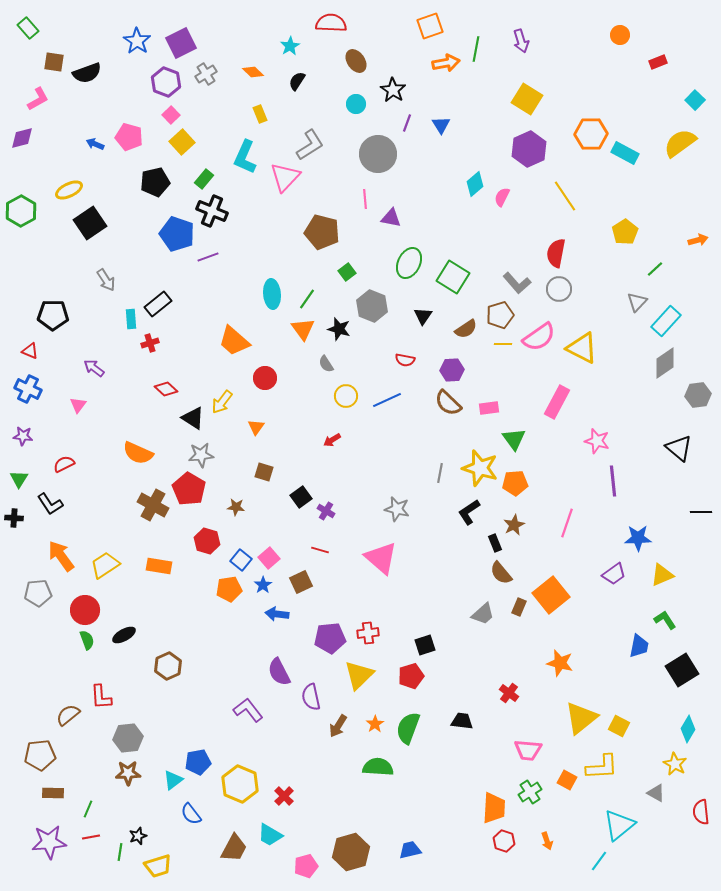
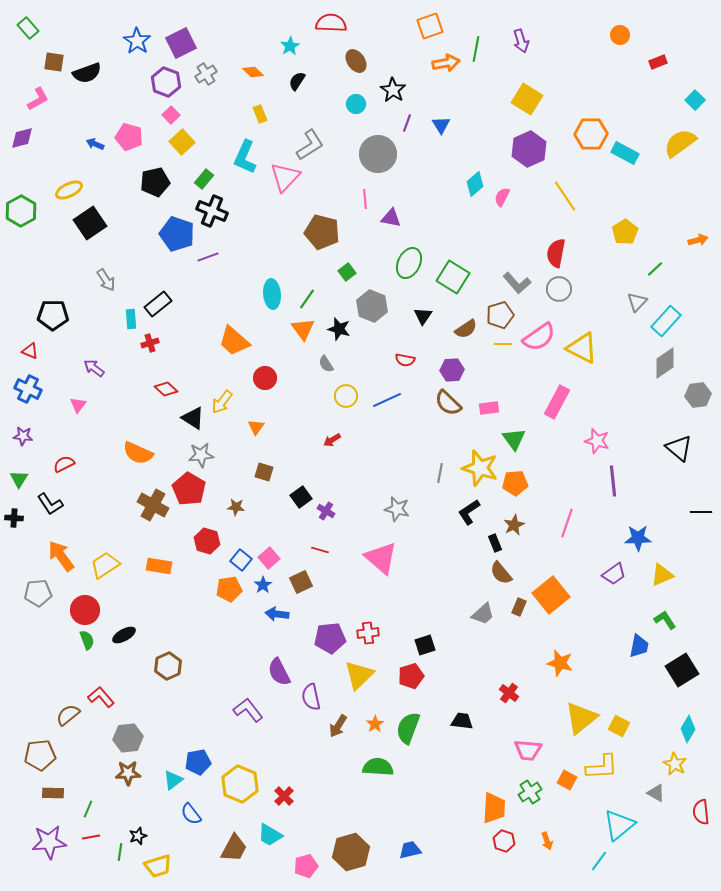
red L-shape at (101, 697): rotated 144 degrees clockwise
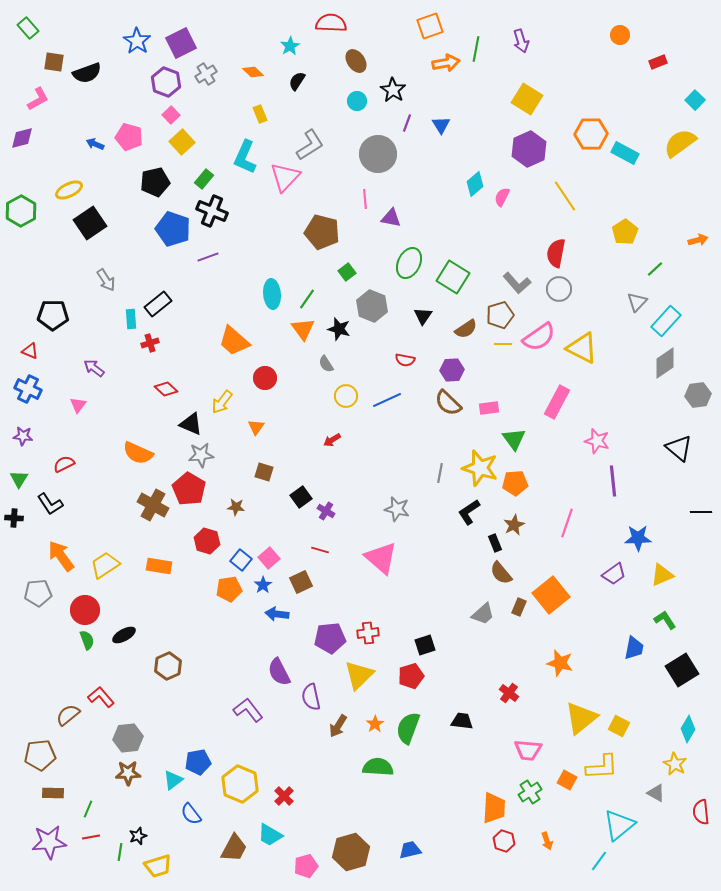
cyan circle at (356, 104): moved 1 px right, 3 px up
blue pentagon at (177, 234): moved 4 px left, 5 px up
black triangle at (193, 418): moved 2 px left, 6 px down; rotated 10 degrees counterclockwise
blue trapezoid at (639, 646): moved 5 px left, 2 px down
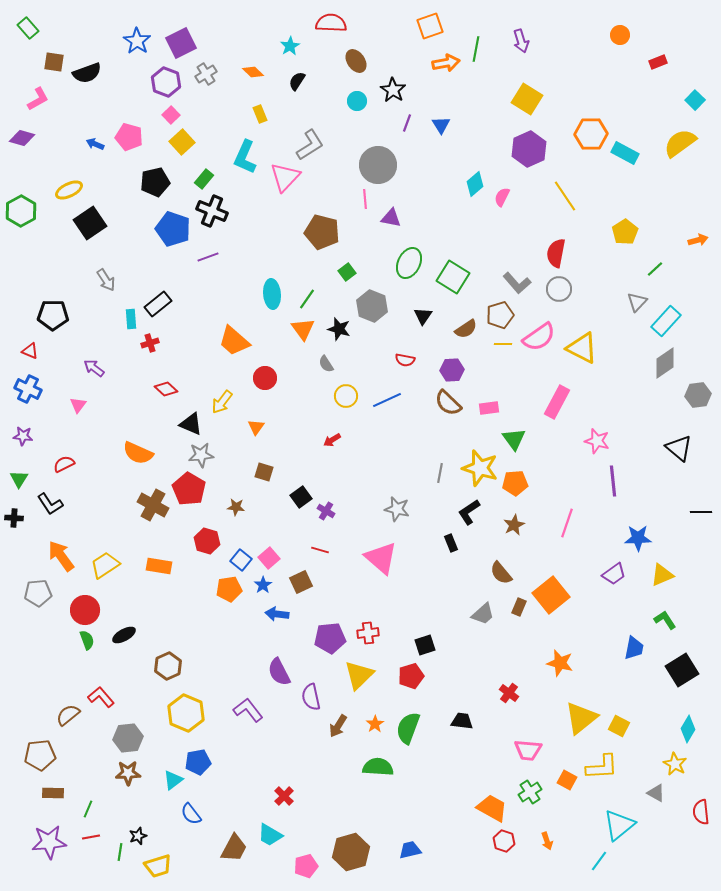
purple diamond at (22, 138): rotated 30 degrees clockwise
gray circle at (378, 154): moved 11 px down
black rectangle at (495, 543): moved 44 px left
yellow hexagon at (240, 784): moved 54 px left, 71 px up
orange trapezoid at (494, 808): moved 2 px left; rotated 64 degrees counterclockwise
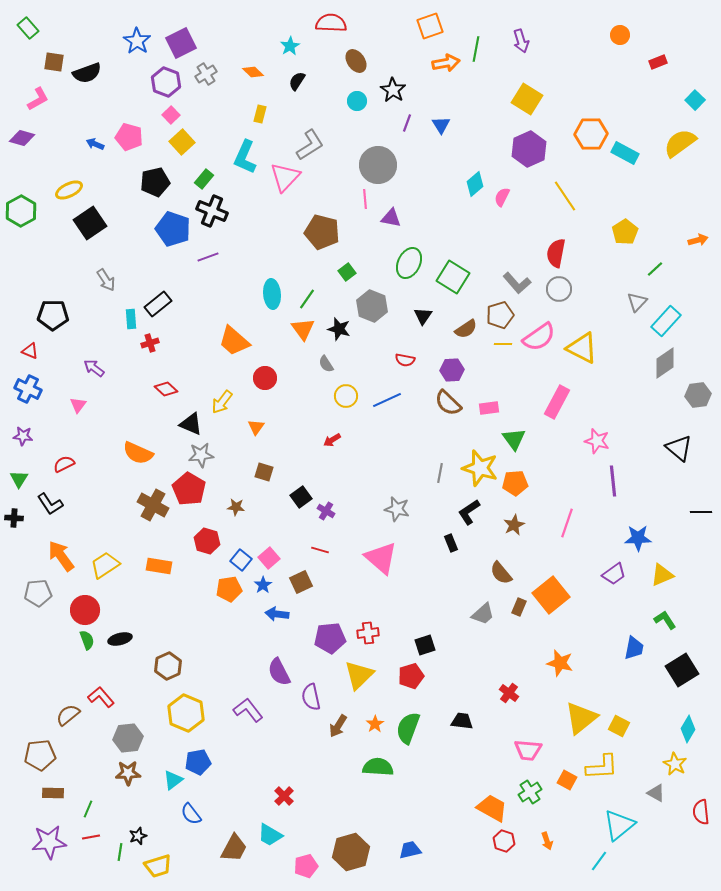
yellow rectangle at (260, 114): rotated 36 degrees clockwise
black ellipse at (124, 635): moved 4 px left, 4 px down; rotated 15 degrees clockwise
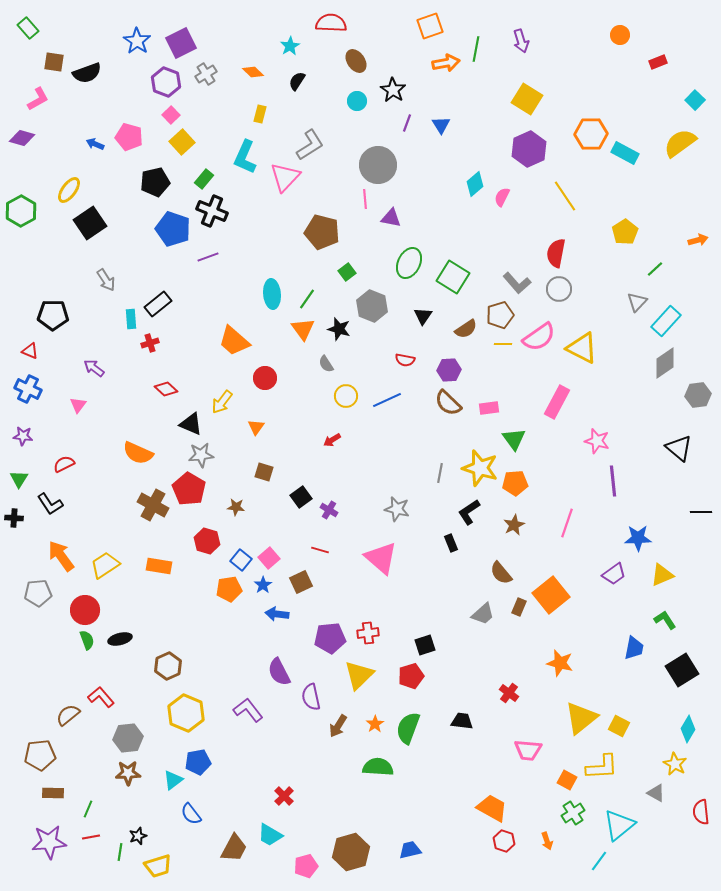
yellow ellipse at (69, 190): rotated 28 degrees counterclockwise
purple hexagon at (452, 370): moved 3 px left
purple cross at (326, 511): moved 3 px right, 1 px up
green cross at (530, 792): moved 43 px right, 21 px down
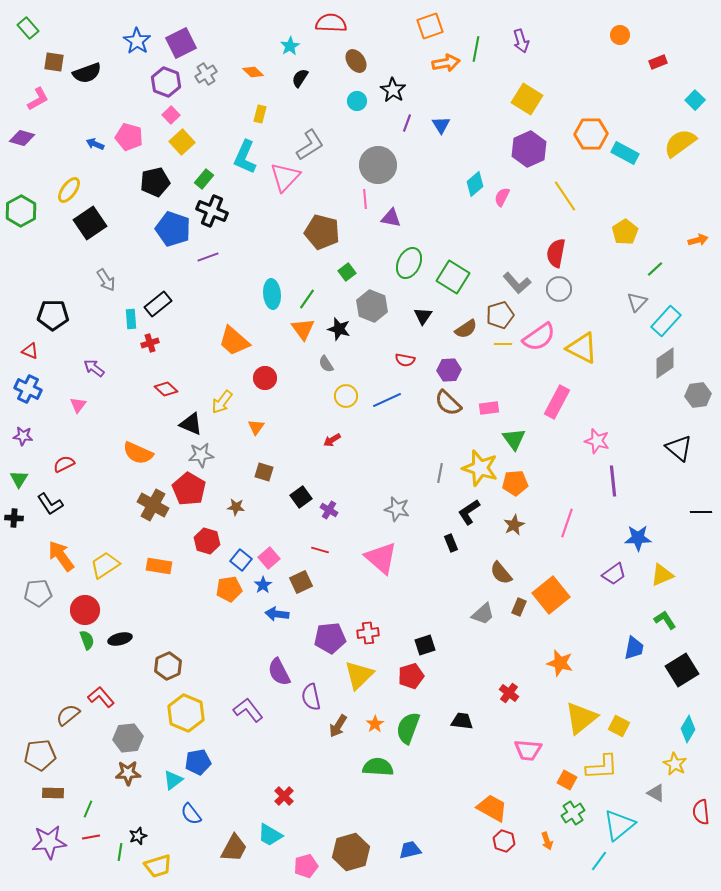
black semicircle at (297, 81): moved 3 px right, 3 px up
